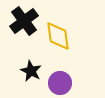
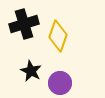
black cross: moved 3 px down; rotated 20 degrees clockwise
yellow diamond: rotated 28 degrees clockwise
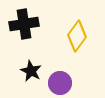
black cross: rotated 8 degrees clockwise
yellow diamond: moved 19 px right; rotated 16 degrees clockwise
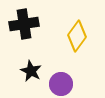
purple circle: moved 1 px right, 1 px down
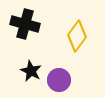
black cross: moved 1 px right; rotated 24 degrees clockwise
purple circle: moved 2 px left, 4 px up
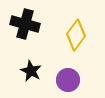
yellow diamond: moved 1 px left, 1 px up
purple circle: moved 9 px right
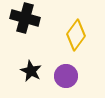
black cross: moved 6 px up
purple circle: moved 2 px left, 4 px up
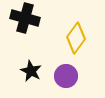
yellow diamond: moved 3 px down
